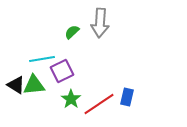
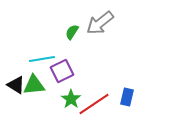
gray arrow: rotated 48 degrees clockwise
green semicircle: rotated 14 degrees counterclockwise
red line: moved 5 px left
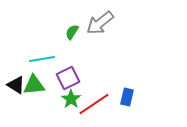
purple square: moved 6 px right, 7 px down
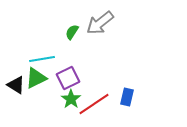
green triangle: moved 2 px right, 7 px up; rotated 20 degrees counterclockwise
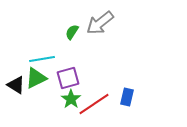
purple square: rotated 10 degrees clockwise
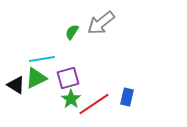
gray arrow: moved 1 px right
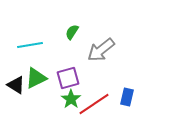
gray arrow: moved 27 px down
cyan line: moved 12 px left, 14 px up
